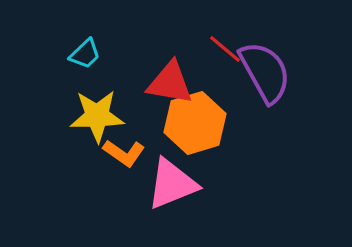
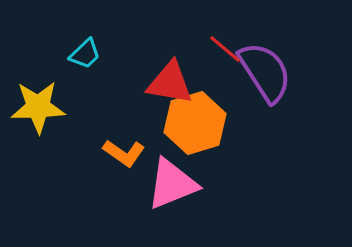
purple semicircle: rotated 4 degrees counterclockwise
yellow star: moved 59 px left, 9 px up
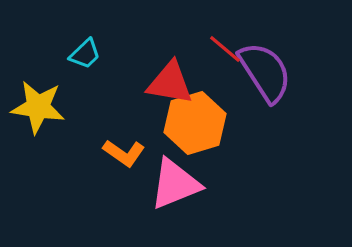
yellow star: rotated 10 degrees clockwise
pink triangle: moved 3 px right
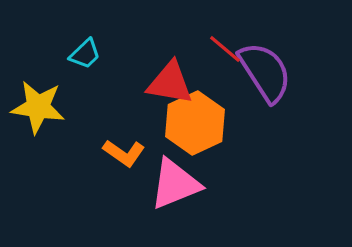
orange hexagon: rotated 8 degrees counterclockwise
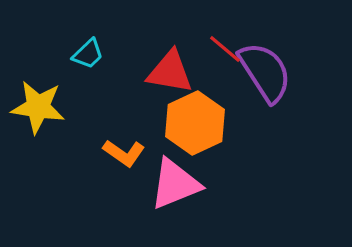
cyan trapezoid: moved 3 px right
red triangle: moved 11 px up
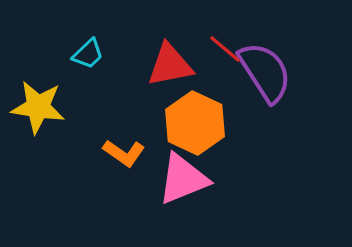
red triangle: moved 7 px up; rotated 21 degrees counterclockwise
orange hexagon: rotated 10 degrees counterclockwise
pink triangle: moved 8 px right, 5 px up
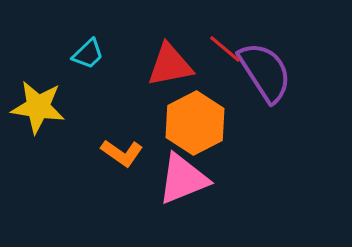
orange hexagon: rotated 8 degrees clockwise
orange L-shape: moved 2 px left
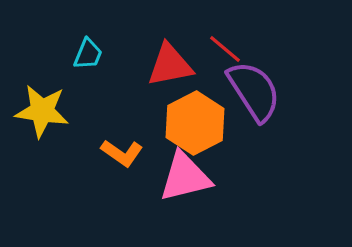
cyan trapezoid: rotated 24 degrees counterclockwise
purple semicircle: moved 11 px left, 19 px down
yellow star: moved 4 px right, 4 px down
pink triangle: moved 2 px right, 2 px up; rotated 8 degrees clockwise
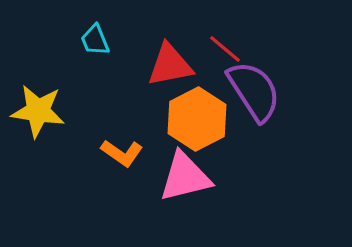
cyan trapezoid: moved 7 px right, 14 px up; rotated 136 degrees clockwise
yellow star: moved 4 px left
orange hexagon: moved 2 px right, 4 px up
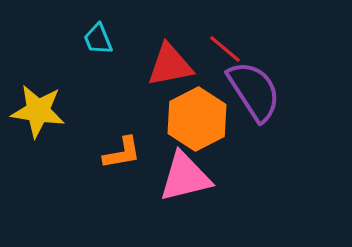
cyan trapezoid: moved 3 px right, 1 px up
orange L-shape: rotated 45 degrees counterclockwise
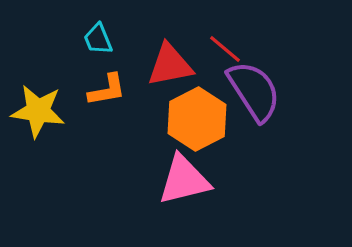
orange L-shape: moved 15 px left, 63 px up
pink triangle: moved 1 px left, 3 px down
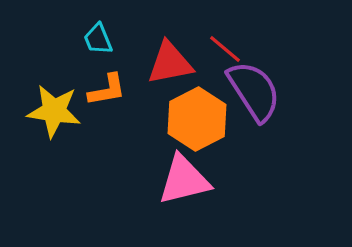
red triangle: moved 2 px up
yellow star: moved 16 px right
